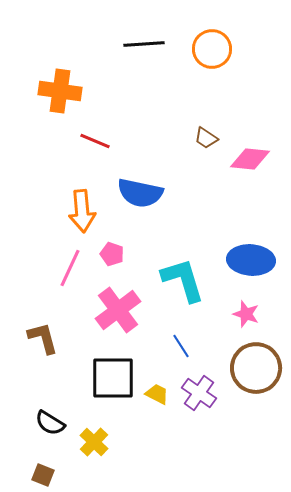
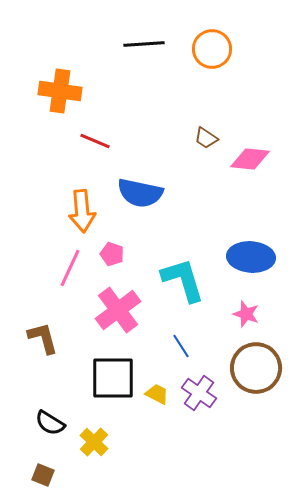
blue ellipse: moved 3 px up
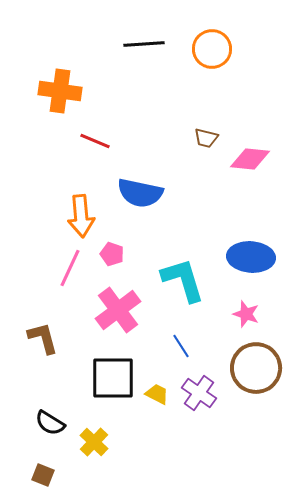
brown trapezoid: rotated 20 degrees counterclockwise
orange arrow: moved 1 px left, 5 px down
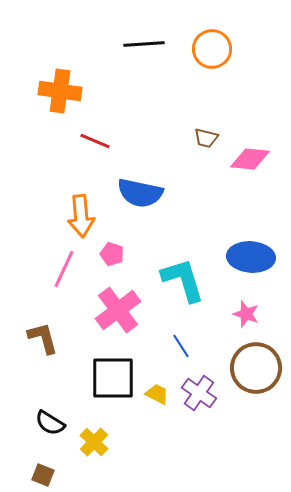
pink line: moved 6 px left, 1 px down
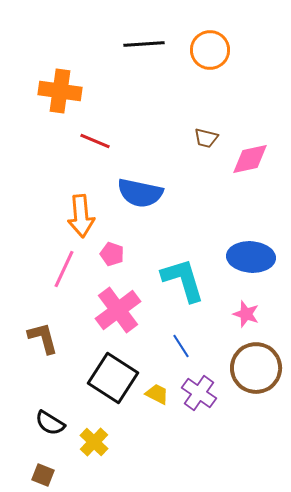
orange circle: moved 2 px left, 1 px down
pink diamond: rotated 18 degrees counterclockwise
black square: rotated 33 degrees clockwise
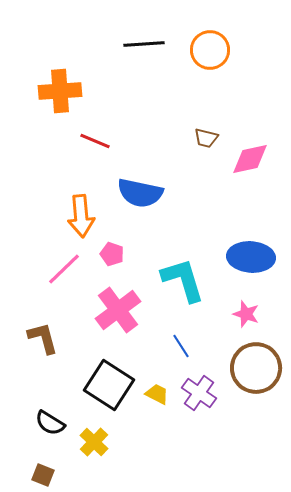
orange cross: rotated 12 degrees counterclockwise
pink line: rotated 21 degrees clockwise
black square: moved 4 px left, 7 px down
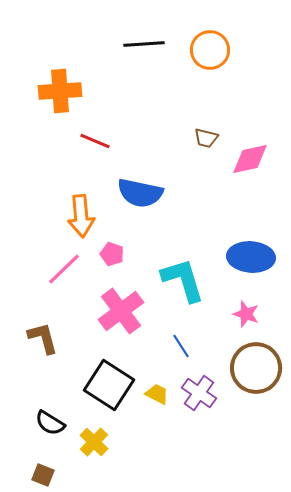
pink cross: moved 3 px right, 1 px down
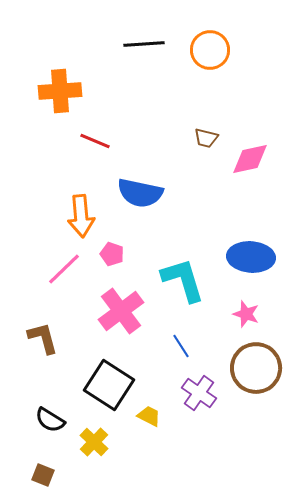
yellow trapezoid: moved 8 px left, 22 px down
black semicircle: moved 3 px up
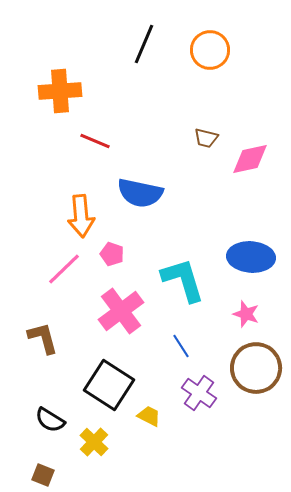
black line: rotated 63 degrees counterclockwise
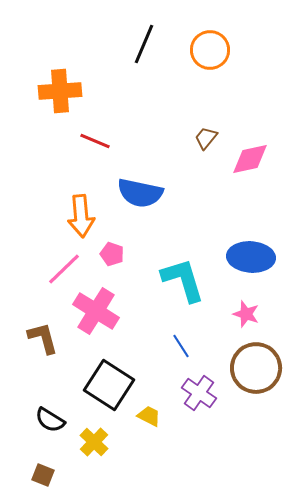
brown trapezoid: rotated 115 degrees clockwise
pink cross: moved 25 px left; rotated 21 degrees counterclockwise
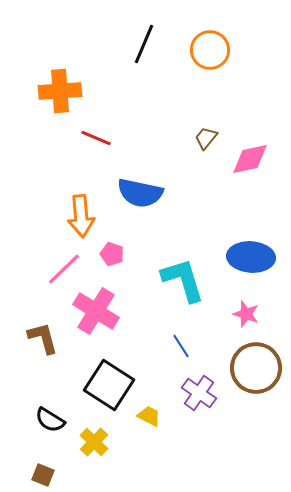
red line: moved 1 px right, 3 px up
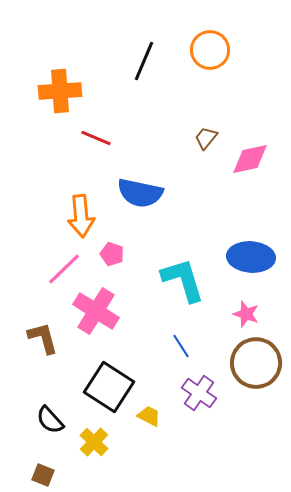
black line: moved 17 px down
brown circle: moved 5 px up
black square: moved 2 px down
black semicircle: rotated 16 degrees clockwise
